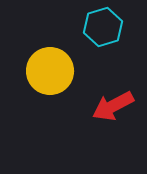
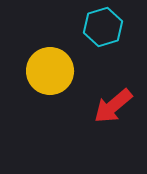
red arrow: rotated 12 degrees counterclockwise
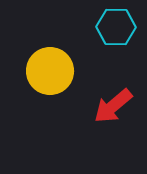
cyan hexagon: moved 13 px right; rotated 18 degrees clockwise
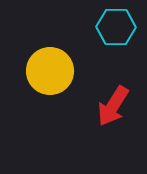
red arrow: rotated 18 degrees counterclockwise
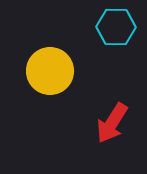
red arrow: moved 1 px left, 17 px down
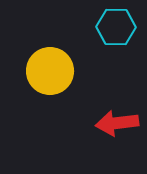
red arrow: moved 5 px right; rotated 51 degrees clockwise
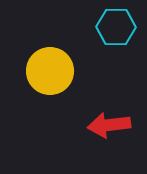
red arrow: moved 8 px left, 2 px down
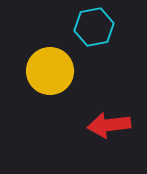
cyan hexagon: moved 22 px left; rotated 12 degrees counterclockwise
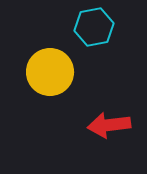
yellow circle: moved 1 px down
